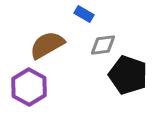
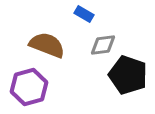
brown semicircle: rotated 51 degrees clockwise
purple hexagon: rotated 15 degrees clockwise
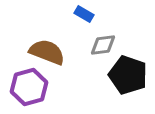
brown semicircle: moved 7 px down
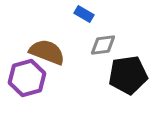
black pentagon: rotated 27 degrees counterclockwise
purple hexagon: moved 2 px left, 9 px up
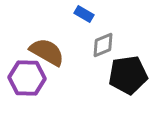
gray diamond: rotated 16 degrees counterclockwise
brown semicircle: rotated 9 degrees clockwise
purple hexagon: rotated 18 degrees clockwise
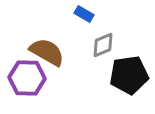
black pentagon: moved 1 px right
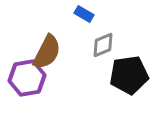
brown semicircle: rotated 87 degrees clockwise
purple hexagon: rotated 12 degrees counterclockwise
